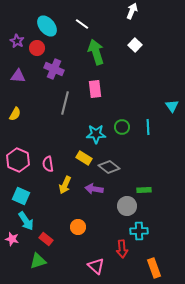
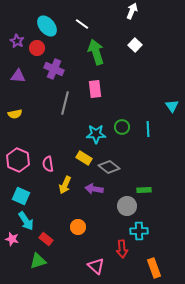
yellow semicircle: rotated 48 degrees clockwise
cyan line: moved 2 px down
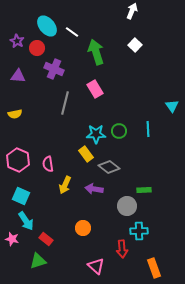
white line: moved 10 px left, 8 px down
pink rectangle: rotated 24 degrees counterclockwise
green circle: moved 3 px left, 4 px down
yellow rectangle: moved 2 px right, 4 px up; rotated 21 degrees clockwise
orange circle: moved 5 px right, 1 px down
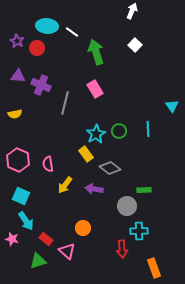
cyan ellipse: rotated 45 degrees counterclockwise
purple cross: moved 13 px left, 16 px down
cyan star: rotated 30 degrees counterclockwise
gray diamond: moved 1 px right, 1 px down
yellow arrow: rotated 12 degrees clockwise
pink triangle: moved 29 px left, 15 px up
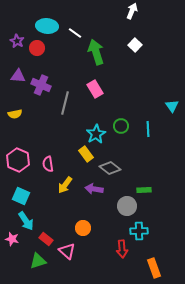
white line: moved 3 px right, 1 px down
green circle: moved 2 px right, 5 px up
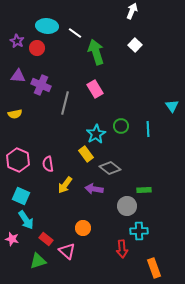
cyan arrow: moved 1 px up
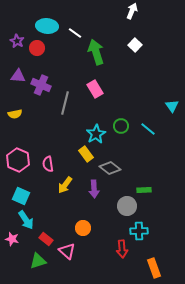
cyan line: rotated 49 degrees counterclockwise
purple arrow: rotated 102 degrees counterclockwise
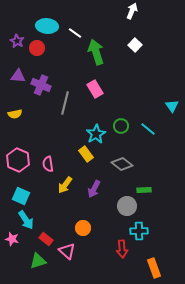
gray diamond: moved 12 px right, 4 px up
purple arrow: rotated 30 degrees clockwise
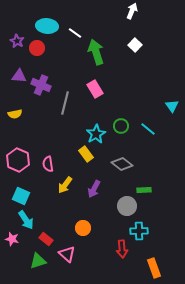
purple triangle: moved 1 px right
pink triangle: moved 3 px down
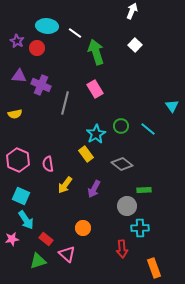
cyan cross: moved 1 px right, 3 px up
pink star: rotated 24 degrees counterclockwise
